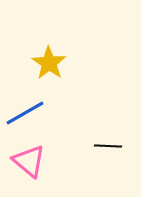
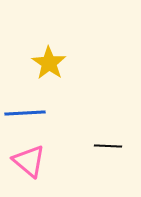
blue line: rotated 27 degrees clockwise
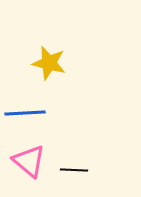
yellow star: rotated 20 degrees counterclockwise
black line: moved 34 px left, 24 px down
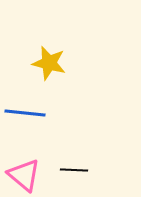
blue line: rotated 9 degrees clockwise
pink triangle: moved 5 px left, 14 px down
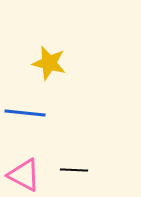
pink triangle: rotated 12 degrees counterclockwise
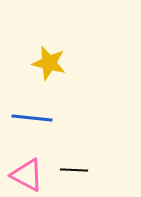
blue line: moved 7 px right, 5 px down
pink triangle: moved 3 px right
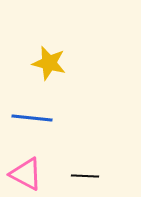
black line: moved 11 px right, 6 px down
pink triangle: moved 1 px left, 1 px up
